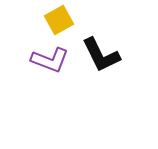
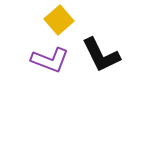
yellow square: rotated 12 degrees counterclockwise
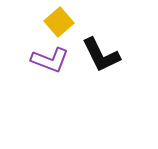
yellow square: moved 2 px down
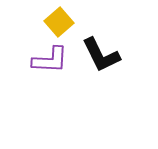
purple L-shape: rotated 18 degrees counterclockwise
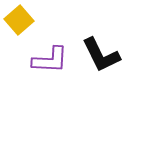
yellow square: moved 40 px left, 2 px up
